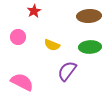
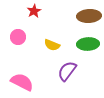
green ellipse: moved 2 px left, 3 px up
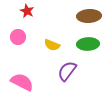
red star: moved 7 px left; rotated 16 degrees counterclockwise
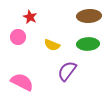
red star: moved 3 px right, 6 px down
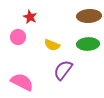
purple semicircle: moved 4 px left, 1 px up
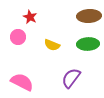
purple semicircle: moved 8 px right, 8 px down
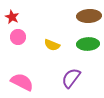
red star: moved 18 px left
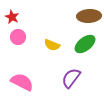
green ellipse: moved 3 px left; rotated 35 degrees counterclockwise
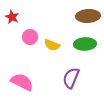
brown ellipse: moved 1 px left
pink circle: moved 12 px right
green ellipse: rotated 35 degrees clockwise
purple semicircle: rotated 15 degrees counterclockwise
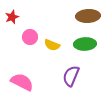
red star: rotated 24 degrees clockwise
purple semicircle: moved 2 px up
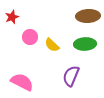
yellow semicircle: rotated 21 degrees clockwise
